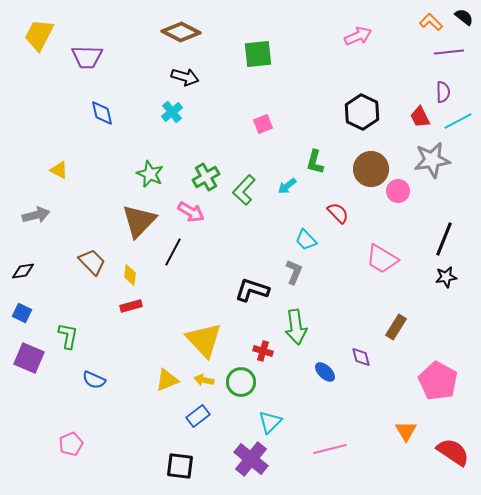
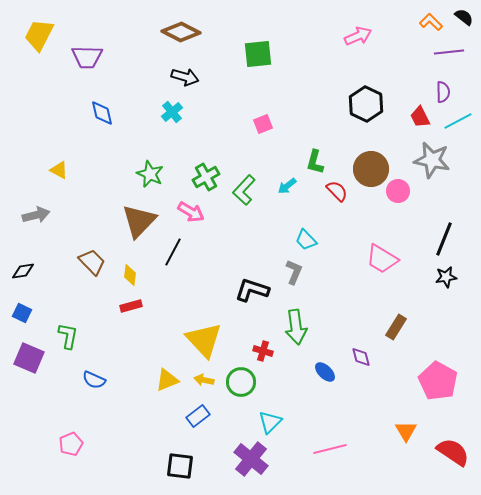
black hexagon at (362, 112): moved 4 px right, 8 px up
gray star at (432, 160): rotated 21 degrees clockwise
red semicircle at (338, 213): moved 1 px left, 22 px up
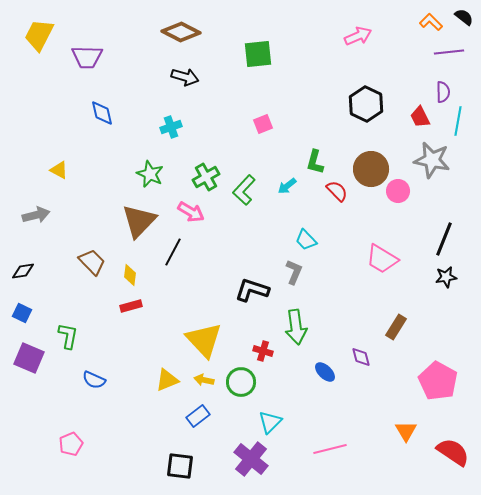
cyan cross at (172, 112): moved 1 px left, 15 px down; rotated 20 degrees clockwise
cyan line at (458, 121): rotated 52 degrees counterclockwise
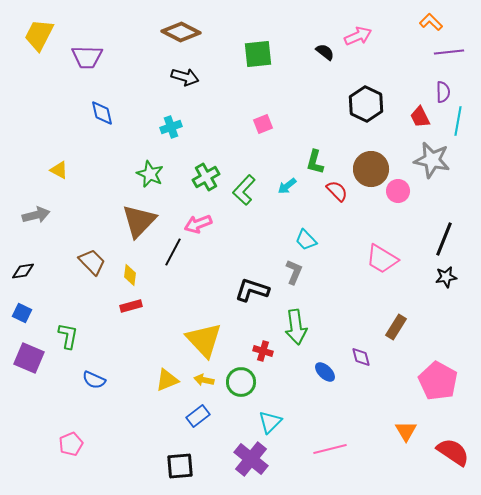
black semicircle at (464, 17): moved 139 px left, 35 px down
pink arrow at (191, 212): moved 7 px right, 12 px down; rotated 128 degrees clockwise
black square at (180, 466): rotated 12 degrees counterclockwise
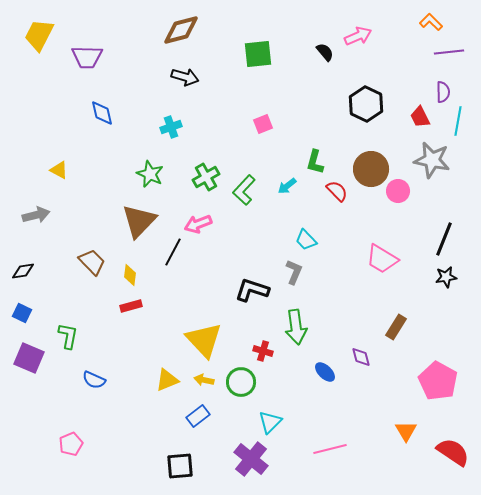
brown diamond at (181, 32): moved 2 px up; rotated 42 degrees counterclockwise
black semicircle at (325, 52): rotated 12 degrees clockwise
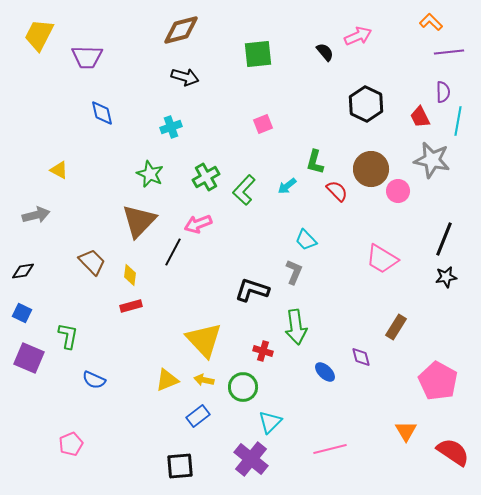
green circle at (241, 382): moved 2 px right, 5 px down
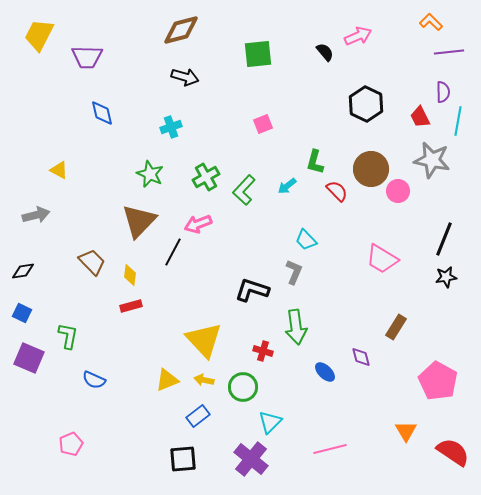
black square at (180, 466): moved 3 px right, 7 px up
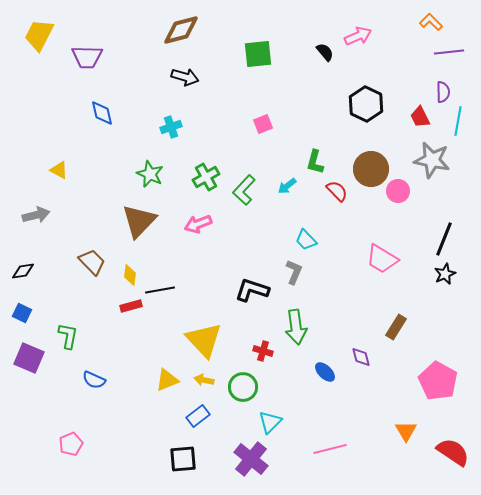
black line at (173, 252): moved 13 px left, 38 px down; rotated 52 degrees clockwise
black star at (446, 277): moved 1 px left, 3 px up; rotated 15 degrees counterclockwise
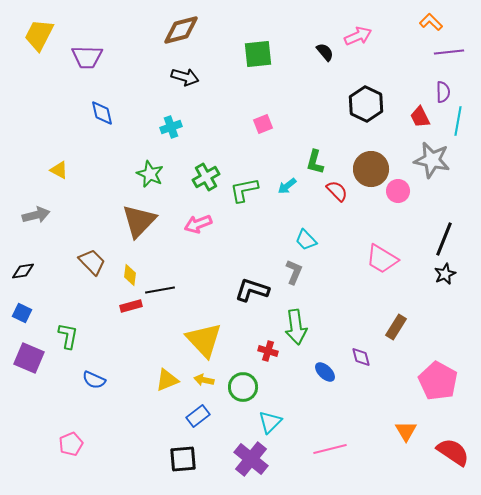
green L-shape at (244, 190): rotated 36 degrees clockwise
red cross at (263, 351): moved 5 px right
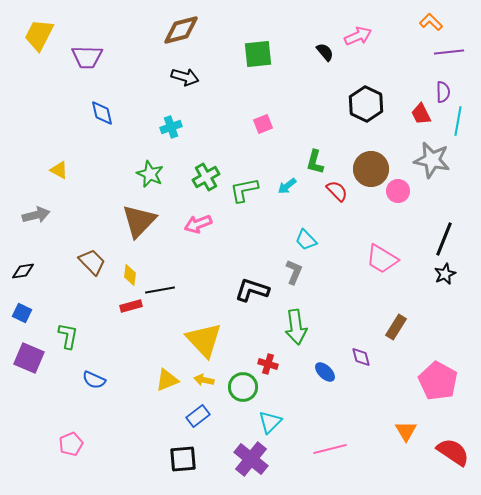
red trapezoid at (420, 117): moved 1 px right, 3 px up
red cross at (268, 351): moved 13 px down
